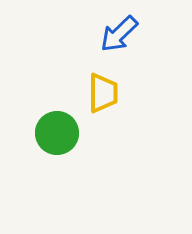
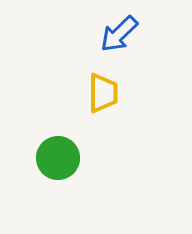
green circle: moved 1 px right, 25 px down
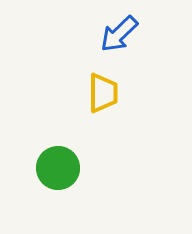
green circle: moved 10 px down
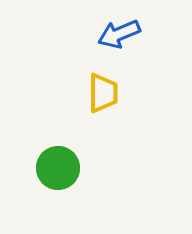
blue arrow: rotated 21 degrees clockwise
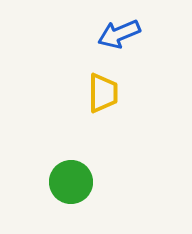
green circle: moved 13 px right, 14 px down
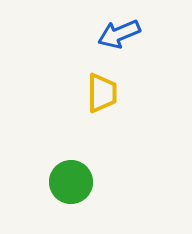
yellow trapezoid: moved 1 px left
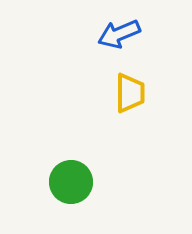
yellow trapezoid: moved 28 px right
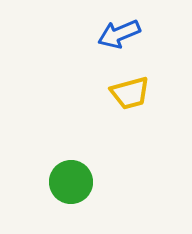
yellow trapezoid: rotated 75 degrees clockwise
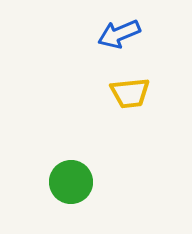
yellow trapezoid: rotated 9 degrees clockwise
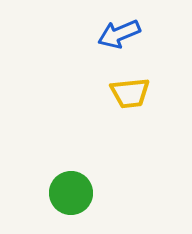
green circle: moved 11 px down
